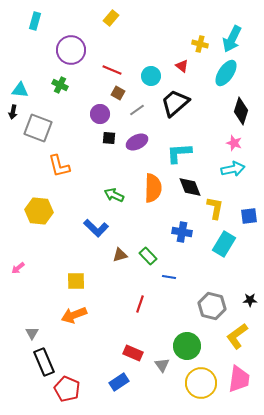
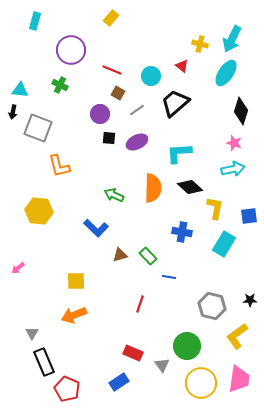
black diamond at (190, 187): rotated 25 degrees counterclockwise
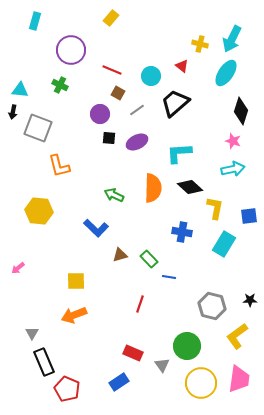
pink star at (234, 143): moved 1 px left, 2 px up
green rectangle at (148, 256): moved 1 px right, 3 px down
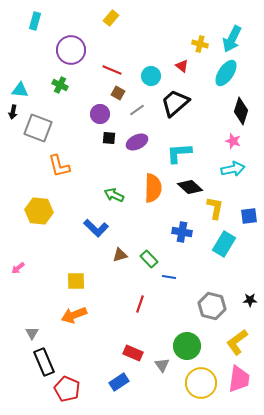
yellow L-shape at (237, 336): moved 6 px down
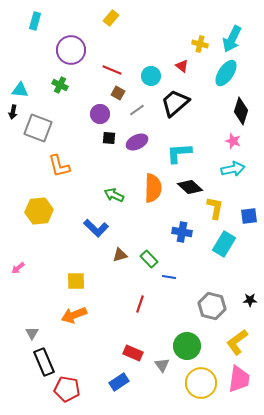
yellow hexagon at (39, 211): rotated 12 degrees counterclockwise
red pentagon at (67, 389): rotated 15 degrees counterclockwise
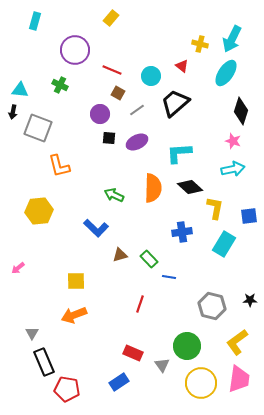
purple circle at (71, 50): moved 4 px right
blue cross at (182, 232): rotated 18 degrees counterclockwise
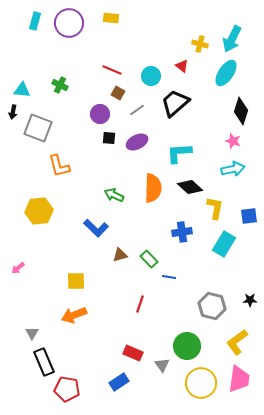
yellow rectangle at (111, 18): rotated 56 degrees clockwise
purple circle at (75, 50): moved 6 px left, 27 px up
cyan triangle at (20, 90): moved 2 px right
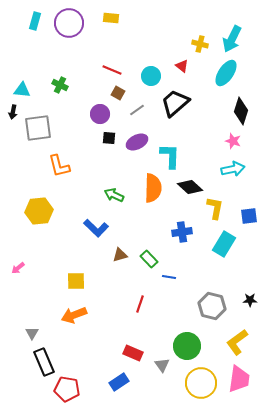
gray square at (38, 128): rotated 28 degrees counterclockwise
cyan L-shape at (179, 153): moved 9 px left, 3 px down; rotated 96 degrees clockwise
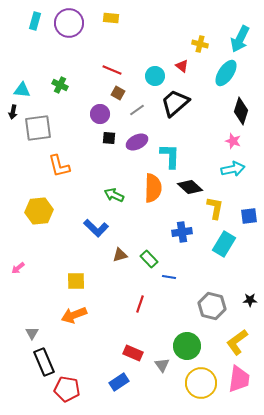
cyan arrow at (232, 39): moved 8 px right
cyan circle at (151, 76): moved 4 px right
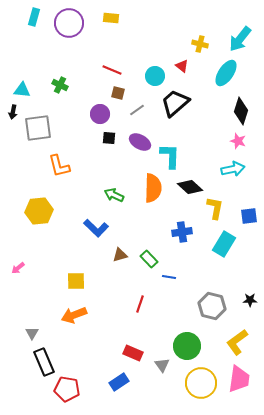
cyan rectangle at (35, 21): moved 1 px left, 4 px up
cyan arrow at (240, 39): rotated 12 degrees clockwise
brown square at (118, 93): rotated 16 degrees counterclockwise
pink star at (233, 141): moved 5 px right
purple ellipse at (137, 142): moved 3 px right; rotated 55 degrees clockwise
